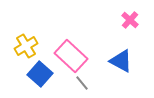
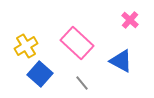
pink rectangle: moved 6 px right, 13 px up
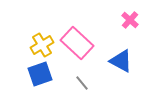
yellow cross: moved 16 px right, 1 px up
blue square: rotated 30 degrees clockwise
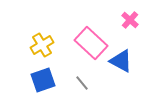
pink rectangle: moved 14 px right
blue square: moved 3 px right, 6 px down
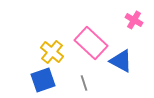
pink cross: moved 4 px right; rotated 12 degrees counterclockwise
yellow cross: moved 10 px right, 7 px down; rotated 20 degrees counterclockwise
gray line: moved 2 px right; rotated 21 degrees clockwise
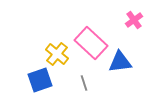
pink cross: rotated 24 degrees clockwise
yellow cross: moved 5 px right, 2 px down
blue triangle: moved 1 px left, 1 px down; rotated 35 degrees counterclockwise
blue square: moved 3 px left
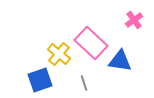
yellow cross: moved 2 px right
blue triangle: moved 1 px up; rotated 15 degrees clockwise
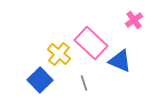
blue triangle: rotated 15 degrees clockwise
blue square: rotated 25 degrees counterclockwise
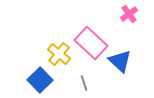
pink cross: moved 5 px left, 6 px up
blue triangle: rotated 20 degrees clockwise
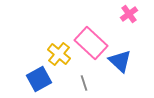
blue square: moved 1 px left, 1 px up; rotated 15 degrees clockwise
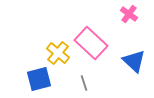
pink cross: rotated 18 degrees counterclockwise
yellow cross: moved 1 px left, 1 px up
blue triangle: moved 14 px right
blue square: rotated 15 degrees clockwise
